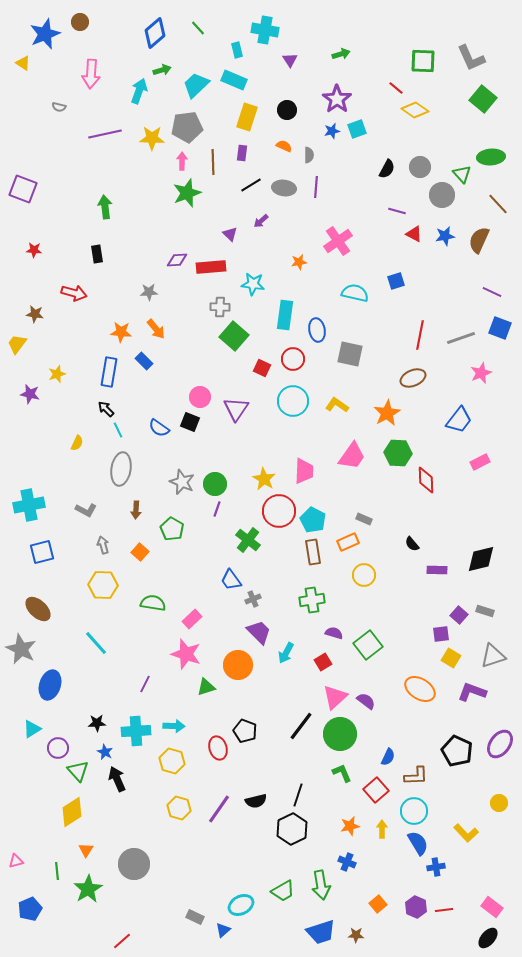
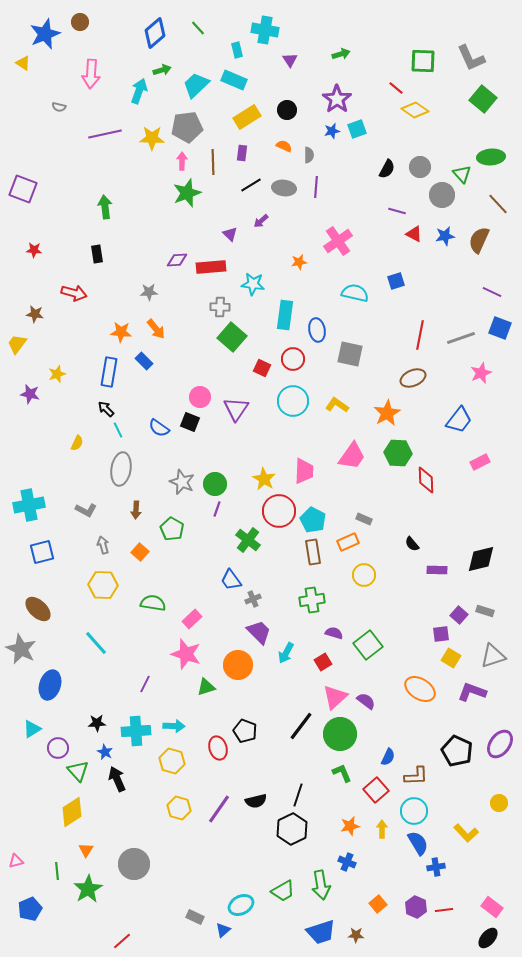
yellow rectangle at (247, 117): rotated 40 degrees clockwise
green square at (234, 336): moved 2 px left, 1 px down
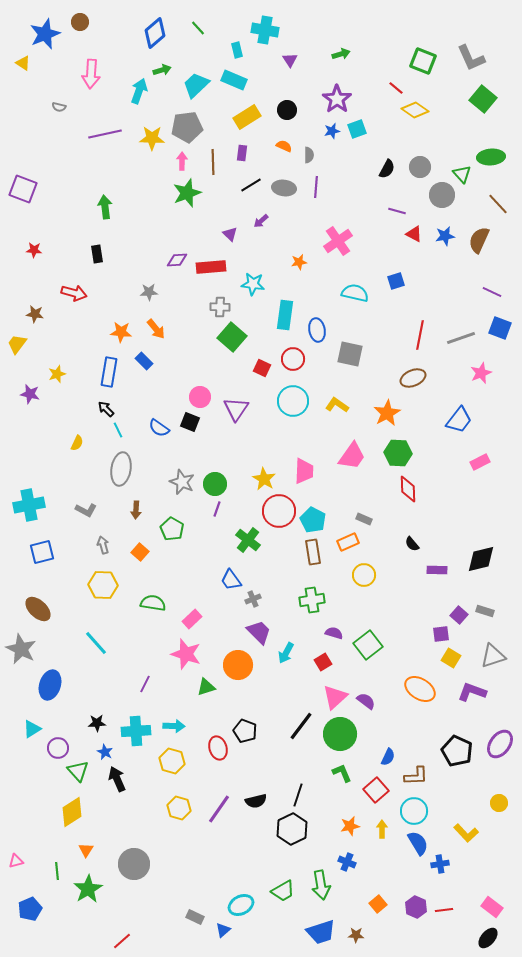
green square at (423, 61): rotated 20 degrees clockwise
red diamond at (426, 480): moved 18 px left, 9 px down
blue cross at (436, 867): moved 4 px right, 3 px up
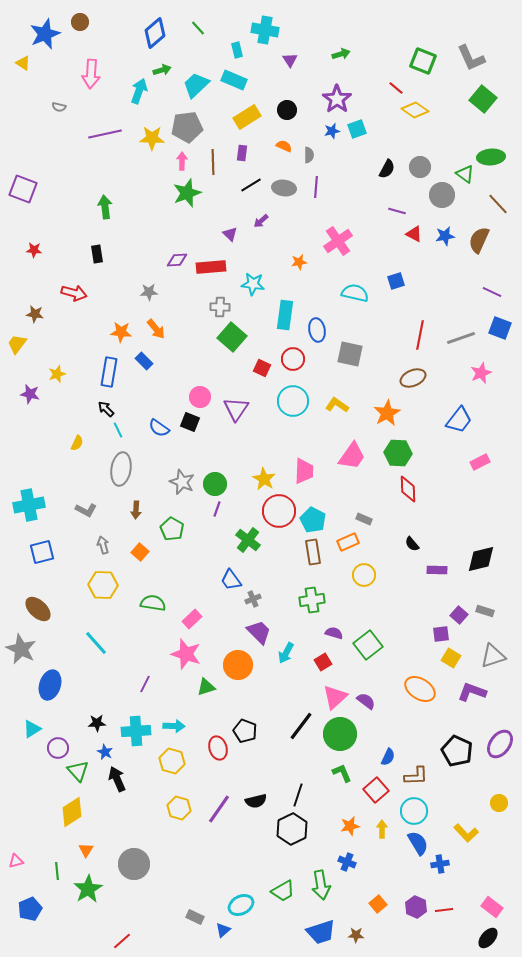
green triangle at (462, 174): moved 3 px right; rotated 12 degrees counterclockwise
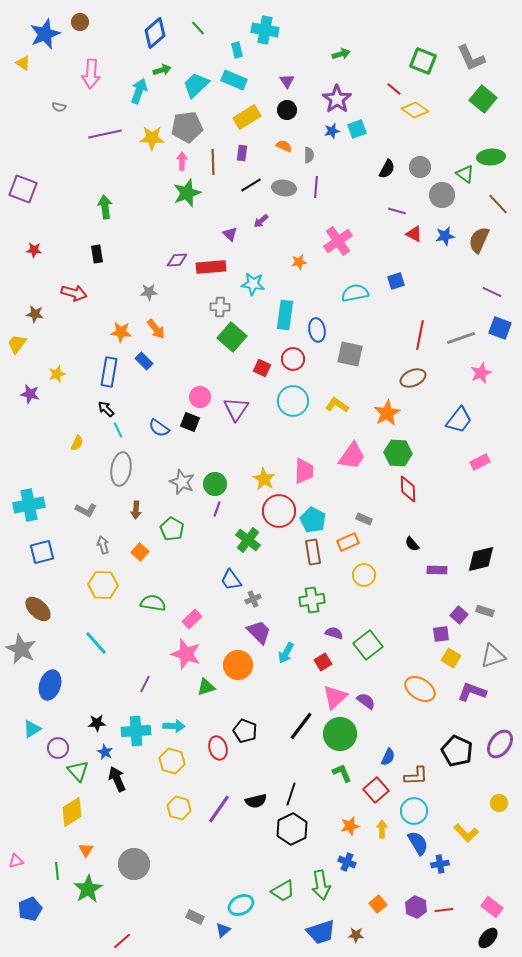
purple triangle at (290, 60): moved 3 px left, 21 px down
red line at (396, 88): moved 2 px left, 1 px down
cyan semicircle at (355, 293): rotated 24 degrees counterclockwise
black line at (298, 795): moved 7 px left, 1 px up
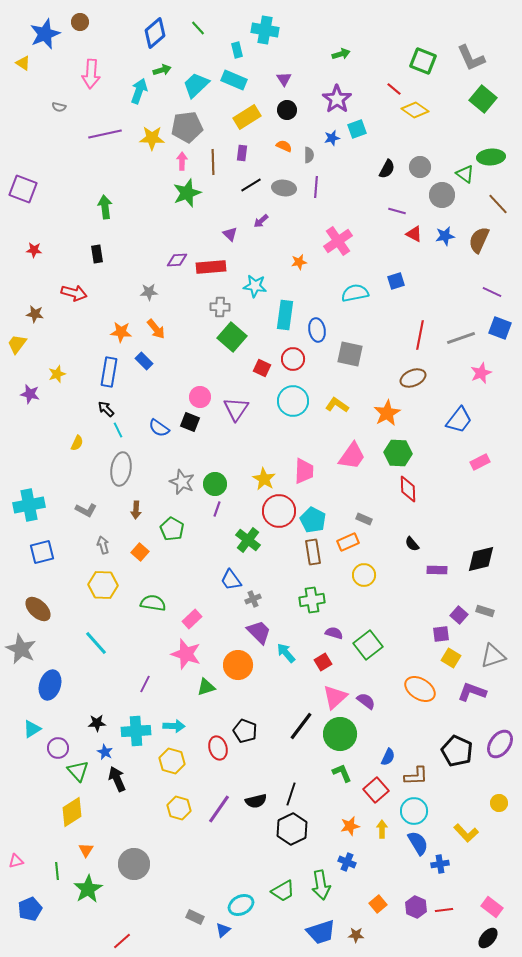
purple triangle at (287, 81): moved 3 px left, 2 px up
blue star at (332, 131): moved 7 px down
cyan star at (253, 284): moved 2 px right, 2 px down
cyan arrow at (286, 653): rotated 110 degrees clockwise
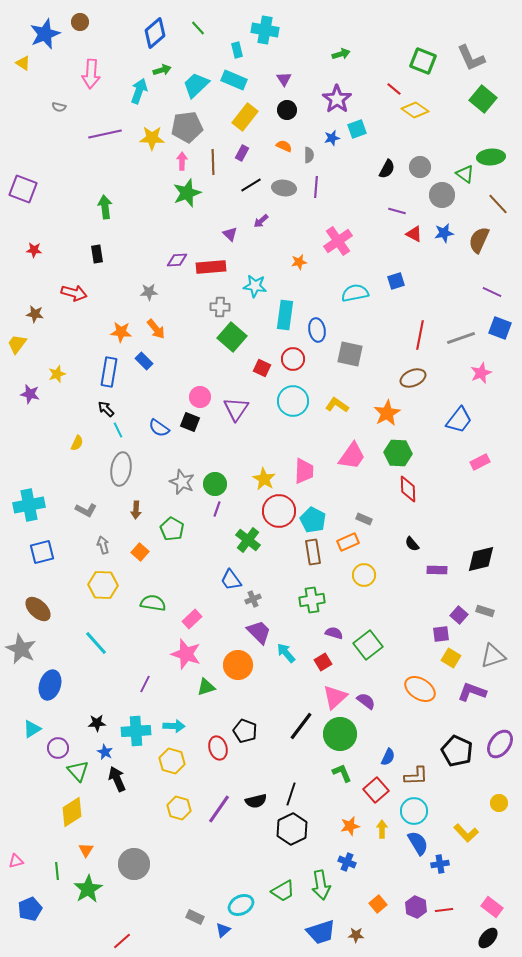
yellow rectangle at (247, 117): moved 2 px left; rotated 20 degrees counterclockwise
purple rectangle at (242, 153): rotated 21 degrees clockwise
blue star at (445, 236): moved 1 px left, 3 px up
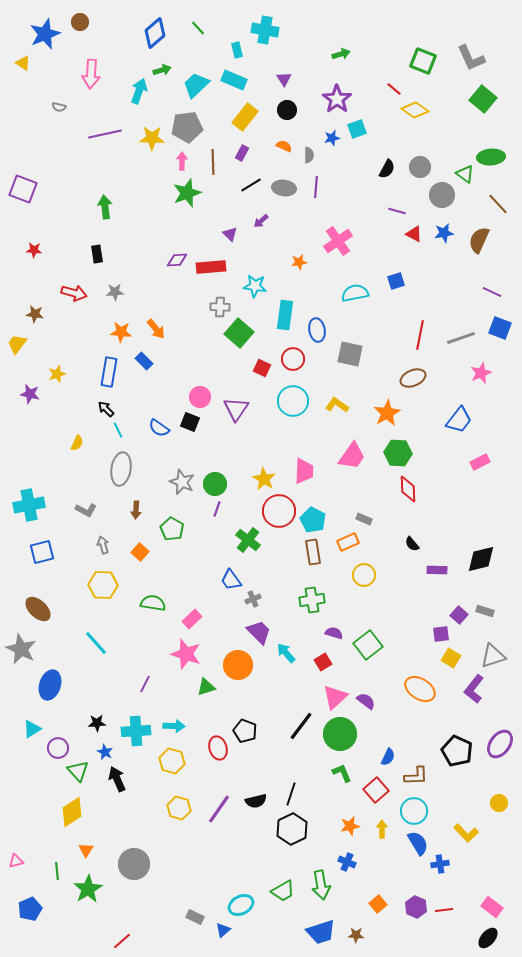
gray star at (149, 292): moved 34 px left
green square at (232, 337): moved 7 px right, 4 px up
purple L-shape at (472, 692): moved 2 px right, 3 px up; rotated 72 degrees counterclockwise
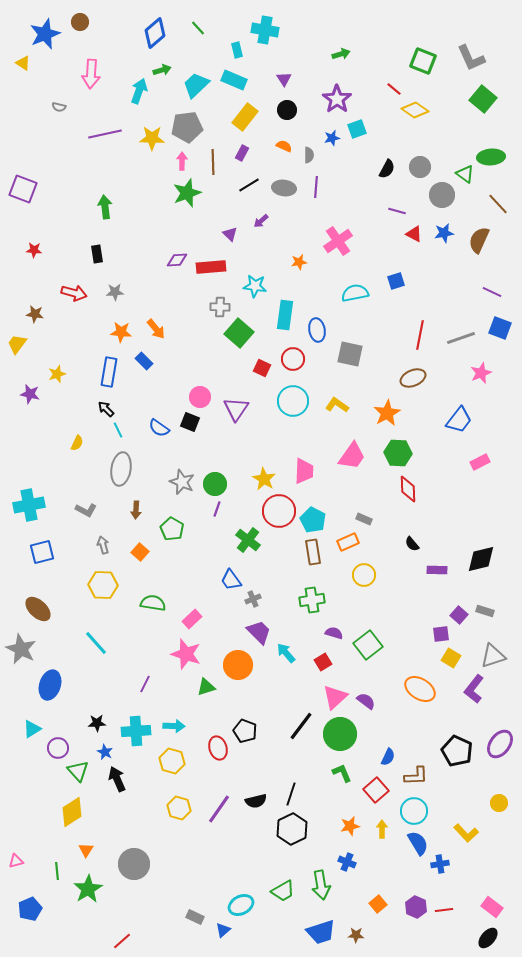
black line at (251, 185): moved 2 px left
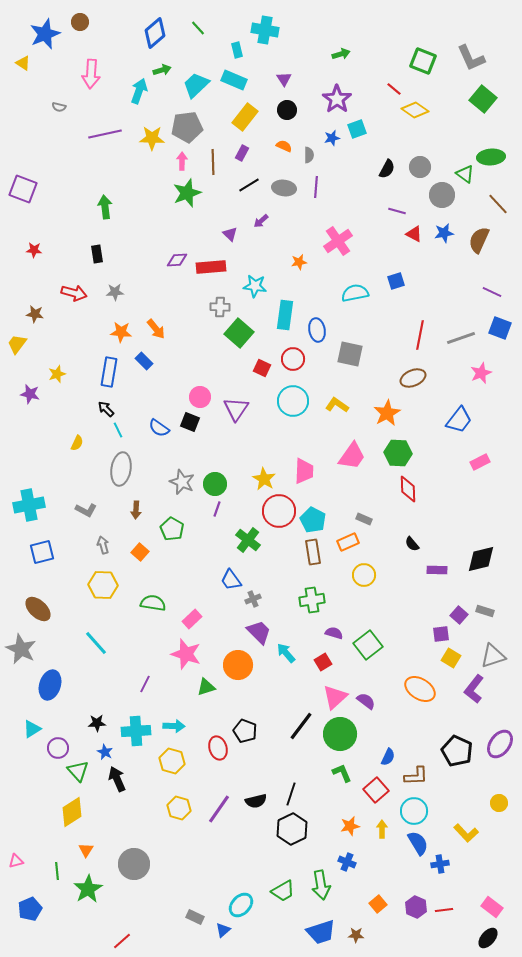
cyan ellipse at (241, 905): rotated 20 degrees counterclockwise
